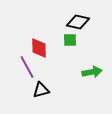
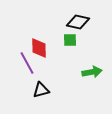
purple line: moved 4 px up
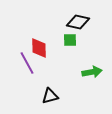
black triangle: moved 9 px right, 6 px down
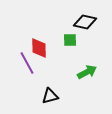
black diamond: moved 7 px right
green arrow: moved 5 px left; rotated 18 degrees counterclockwise
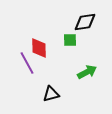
black diamond: rotated 20 degrees counterclockwise
black triangle: moved 1 px right, 2 px up
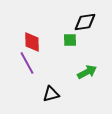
red diamond: moved 7 px left, 6 px up
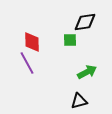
black triangle: moved 28 px right, 7 px down
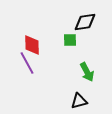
red diamond: moved 3 px down
green arrow: rotated 90 degrees clockwise
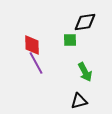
purple line: moved 9 px right
green arrow: moved 2 px left
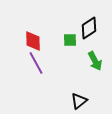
black diamond: moved 4 px right, 6 px down; rotated 25 degrees counterclockwise
red diamond: moved 1 px right, 4 px up
green arrow: moved 10 px right, 11 px up
black triangle: rotated 24 degrees counterclockwise
